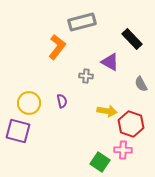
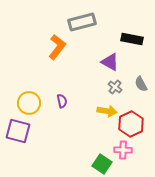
black rectangle: rotated 35 degrees counterclockwise
gray cross: moved 29 px right, 11 px down; rotated 32 degrees clockwise
red hexagon: rotated 15 degrees clockwise
green square: moved 2 px right, 2 px down
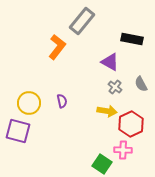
gray rectangle: moved 1 px up; rotated 36 degrees counterclockwise
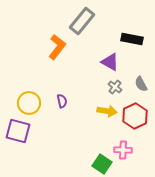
red hexagon: moved 4 px right, 8 px up
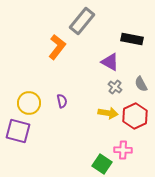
yellow arrow: moved 1 px right, 2 px down
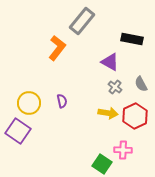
orange L-shape: moved 1 px down
purple square: rotated 20 degrees clockwise
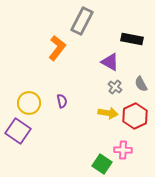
gray rectangle: rotated 12 degrees counterclockwise
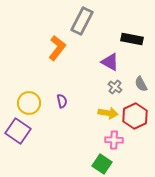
pink cross: moved 9 px left, 10 px up
